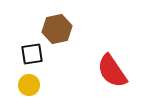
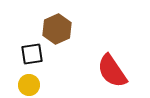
brown hexagon: rotated 12 degrees counterclockwise
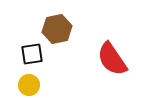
brown hexagon: rotated 12 degrees clockwise
red semicircle: moved 12 px up
